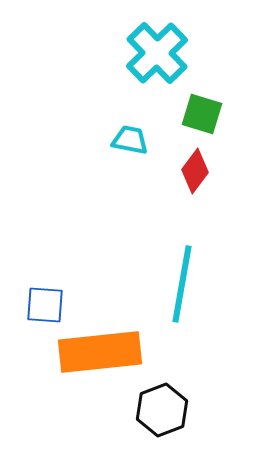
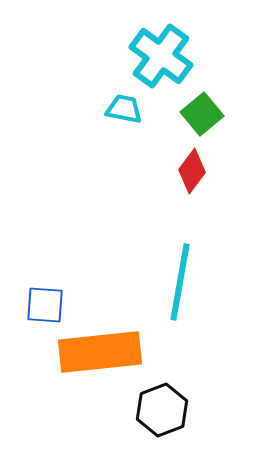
cyan cross: moved 4 px right, 3 px down; rotated 10 degrees counterclockwise
green square: rotated 33 degrees clockwise
cyan trapezoid: moved 6 px left, 31 px up
red diamond: moved 3 px left
cyan line: moved 2 px left, 2 px up
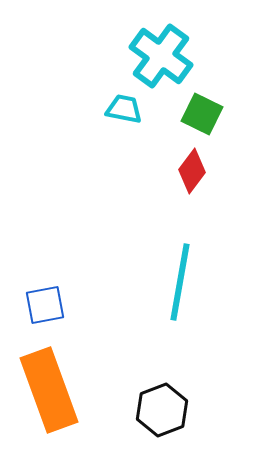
green square: rotated 24 degrees counterclockwise
blue square: rotated 15 degrees counterclockwise
orange rectangle: moved 51 px left, 38 px down; rotated 76 degrees clockwise
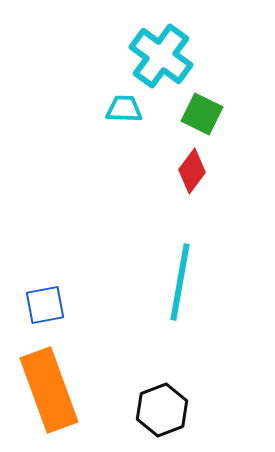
cyan trapezoid: rotated 9 degrees counterclockwise
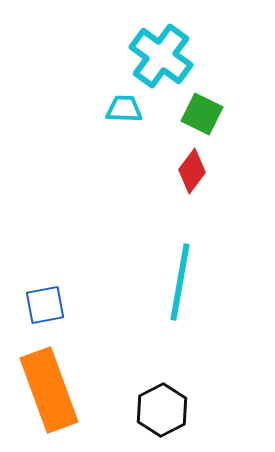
black hexagon: rotated 6 degrees counterclockwise
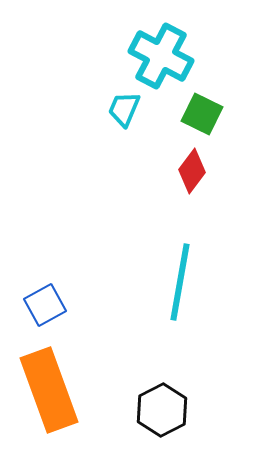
cyan cross: rotated 8 degrees counterclockwise
cyan trapezoid: rotated 69 degrees counterclockwise
blue square: rotated 18 degrees counterclockwise
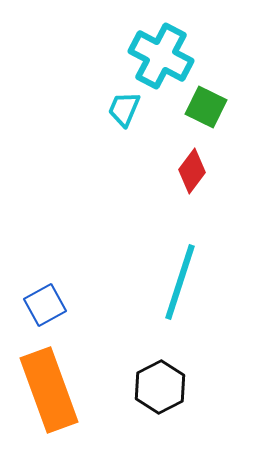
green square: moved 4 px right, 7 px up
cyan line: rotated 8 degrees clockwise
black hexagon: moved 2 px left, 23 px up
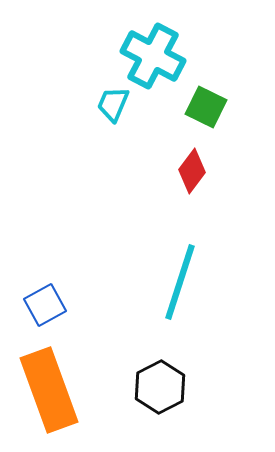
cyan cross: moved 8 px left
cyan trapezoid: moved 11 px left, 5 px up
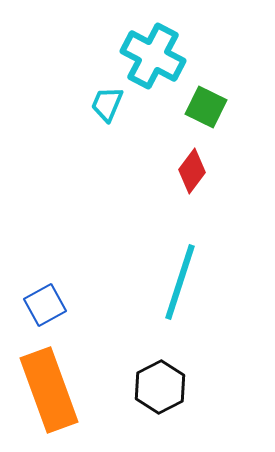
cyan trapezoid: moved 6 px left
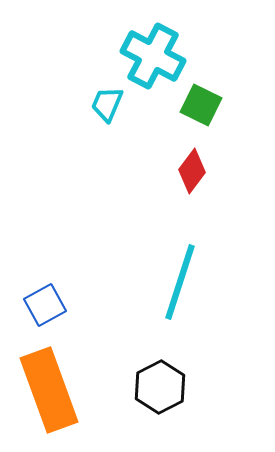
green square: moved 5 px left, 2 px up
